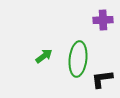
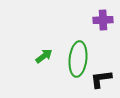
black L-shape: moved 1 px left
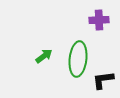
purple cross: moved 4 px left
black L-shape: moved 2 px right, 1 px down
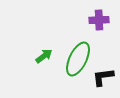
green ellipse: rotated 20 degrees clockwise
black L-shape: moved 3 px up
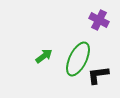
purple cross: rotated 30 degrees clockwise
black L-shape: moved 5 px left, 2 px up
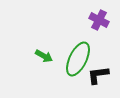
green arrow: rotated 66 degrees clockwise
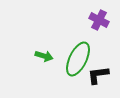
green arrow: rotated 12 degrees counterclockwise
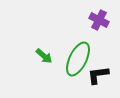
green arrow: rotated 24 degrees clockwise
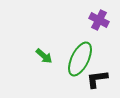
green ellipse: moved 2 px right
black L-shape: moved 1 px left, 4 px down
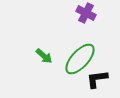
purple cross: moved 13 px left, 7 px up
green ellipse: rotated 16 degrees clockwise
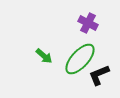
purple cross: moved 2 px right, 10 px down
black L-shape: moved 2 px right, 4 px up; rotated 15 degrees counterclockwise
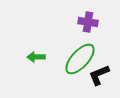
purple cross: moved 1 px up; rotated 18 degrees counterclockwise
green arrow: moved 8 px left, 1 px down; rotated 138 degrees clockwise
